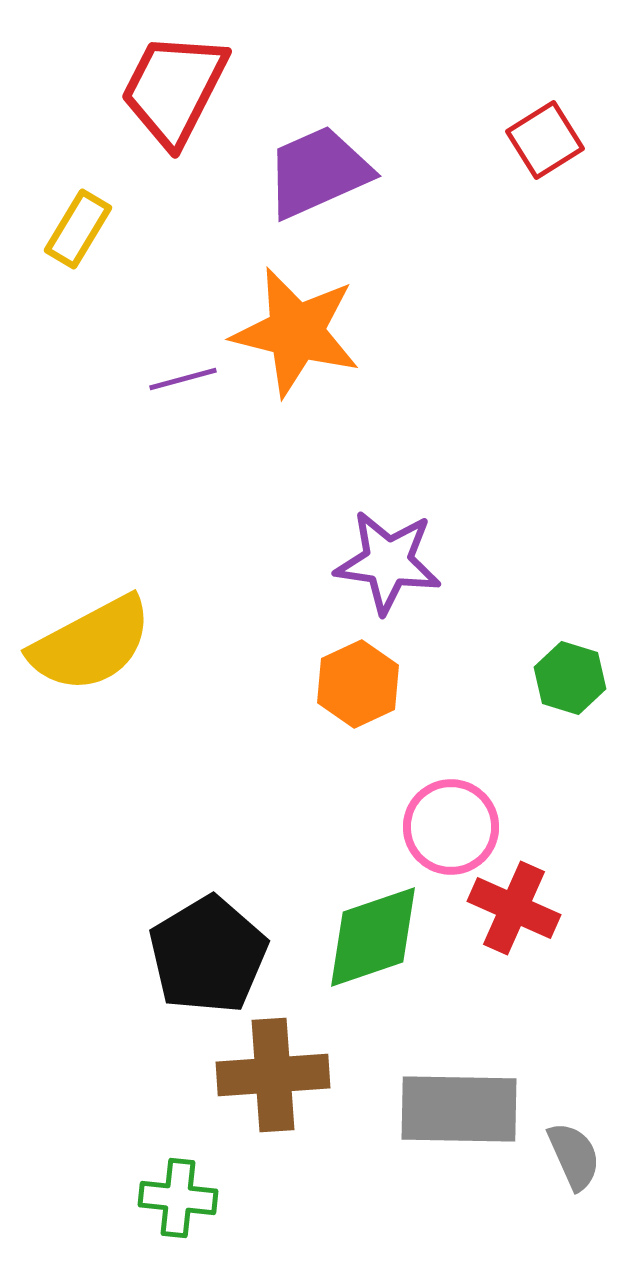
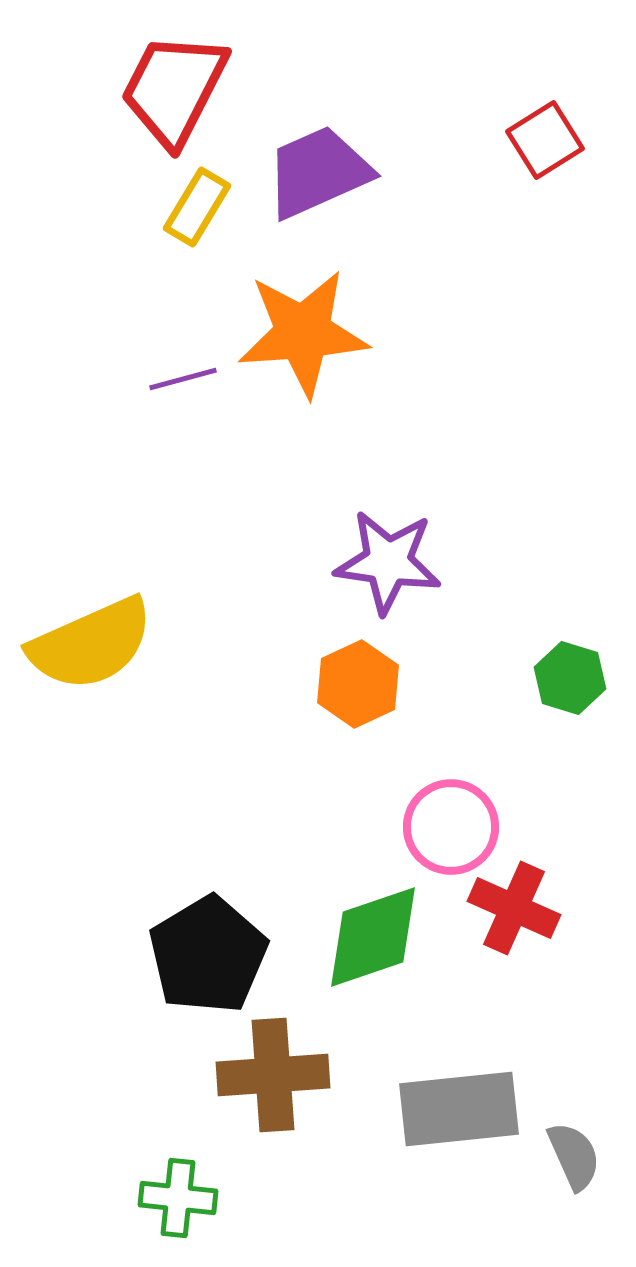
yellow rectangle: moved 119 px right, 22 px up
orange star: moved 7 px right, 1 px down; rotated 18 degrees counterclockwise
yellow semicircle: rotated 4 degrees clockwise
gray rectangle: rotated 7 degrees counterclockwise
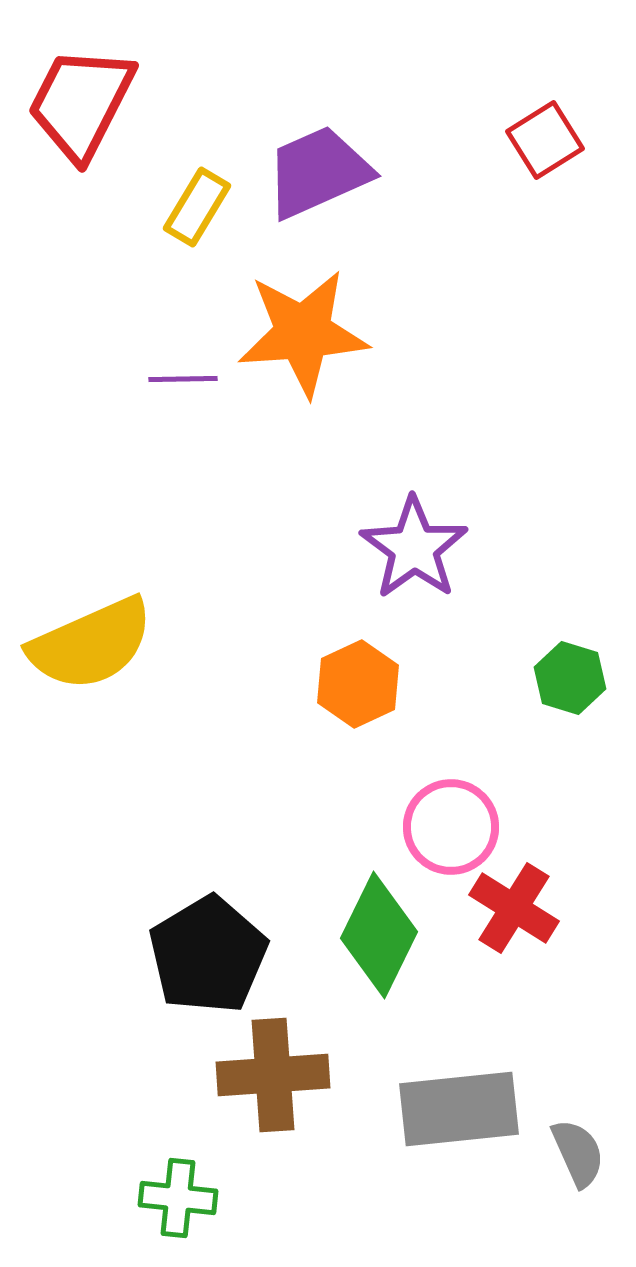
red trapezoid: moved 93 px left, 14 px down
purple line: rotated 14 degrees clockwise
purple star: moved 26 px right, 14 px up; rotated 28 degrees clockwise
red cross: rotated 8 degrees clockwise
green diamond: moved 6 px right, 2 px up; rotated 45 degrees counterclockwise
gray semicircle: moved 4 px right, 3 px up
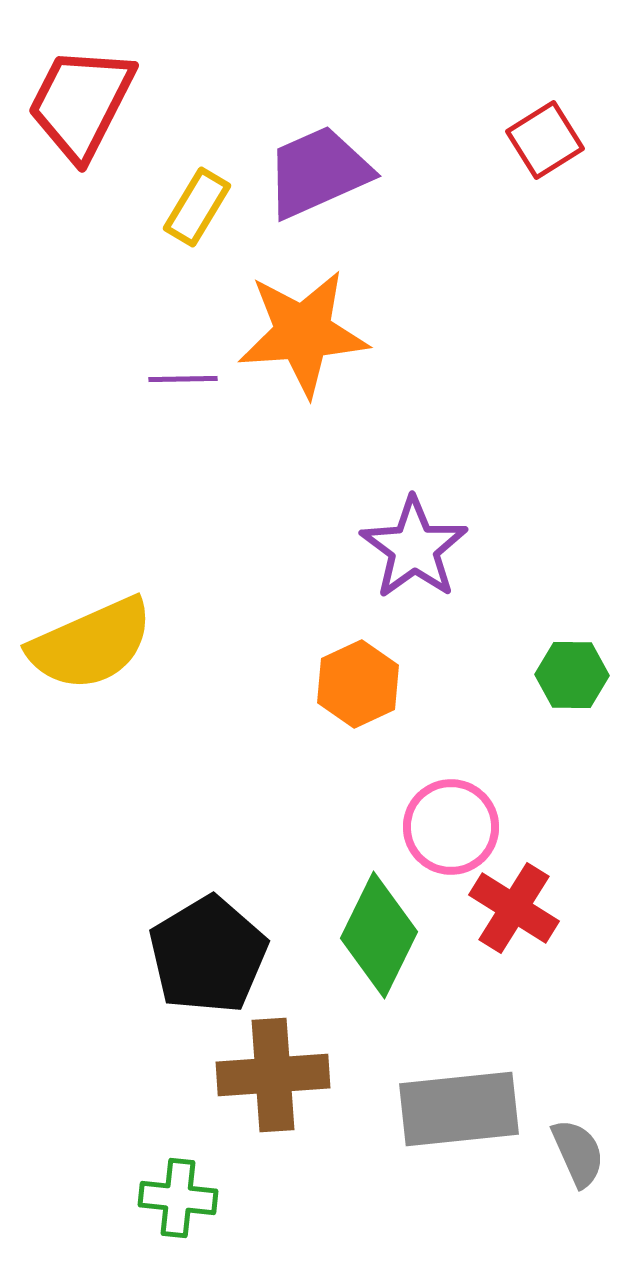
green hexagon: moved 2 px right, 3 px up; rotated 16 degrees counterclockwise
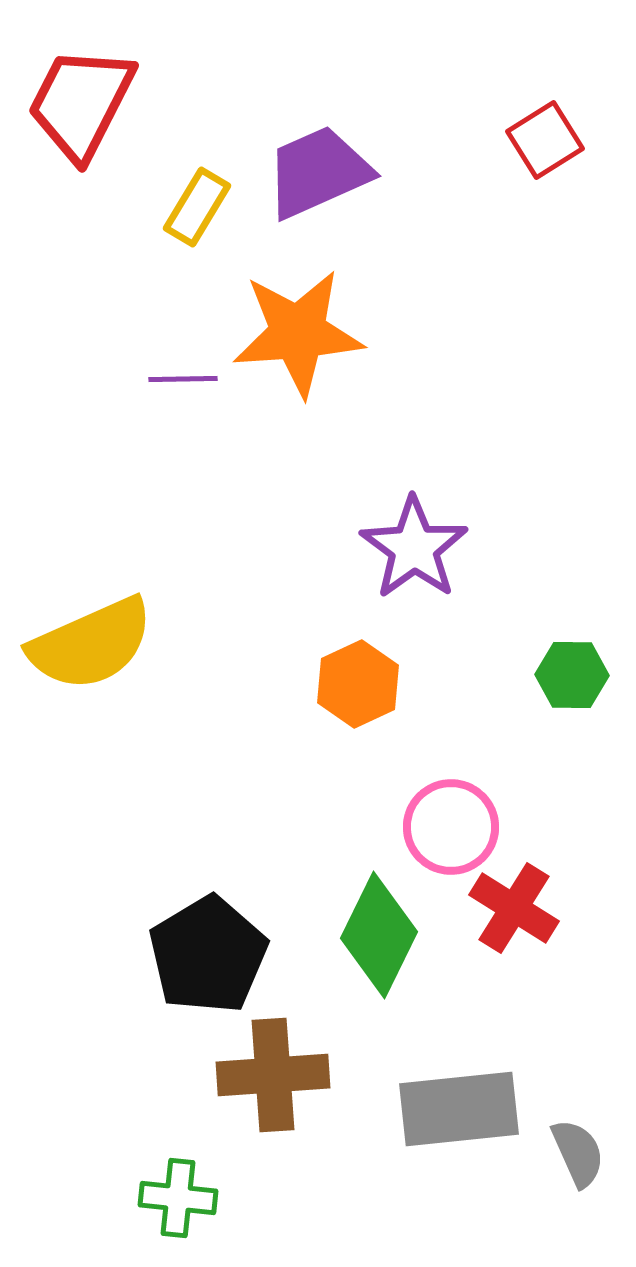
orange star: moved 5 px left
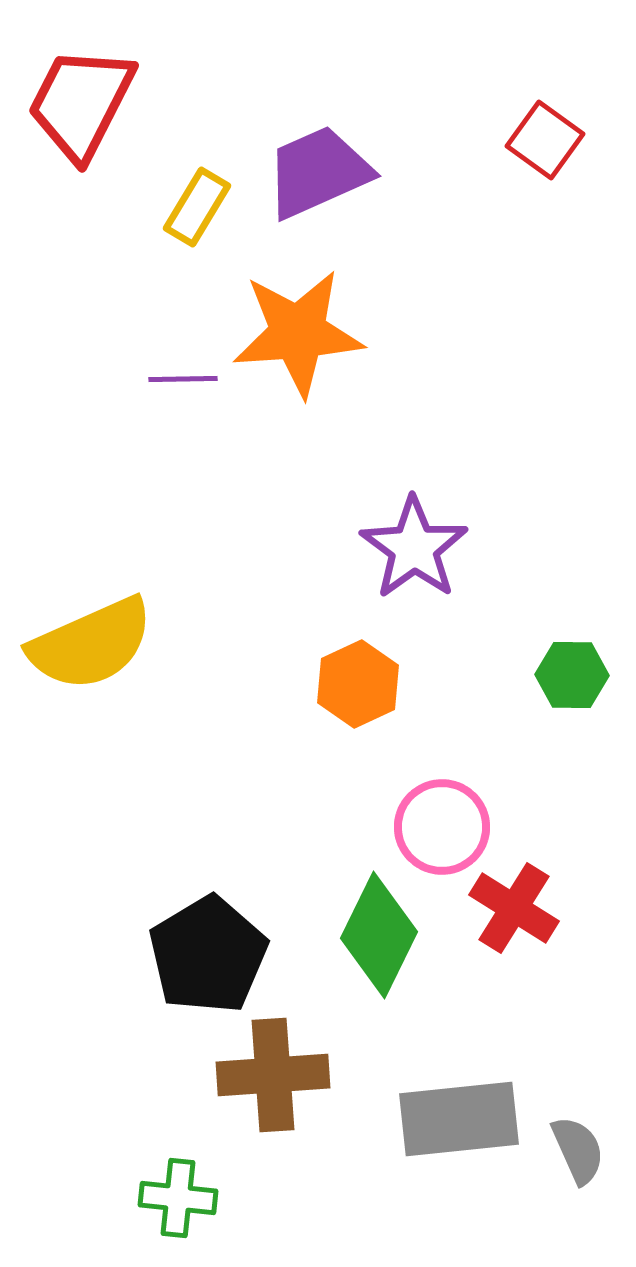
red square: rotated 22 degrees counterclockwise
pink circle: moved 9 px left
gray rectangle: moved 10 px down
gray semicircle: moved 3 px up
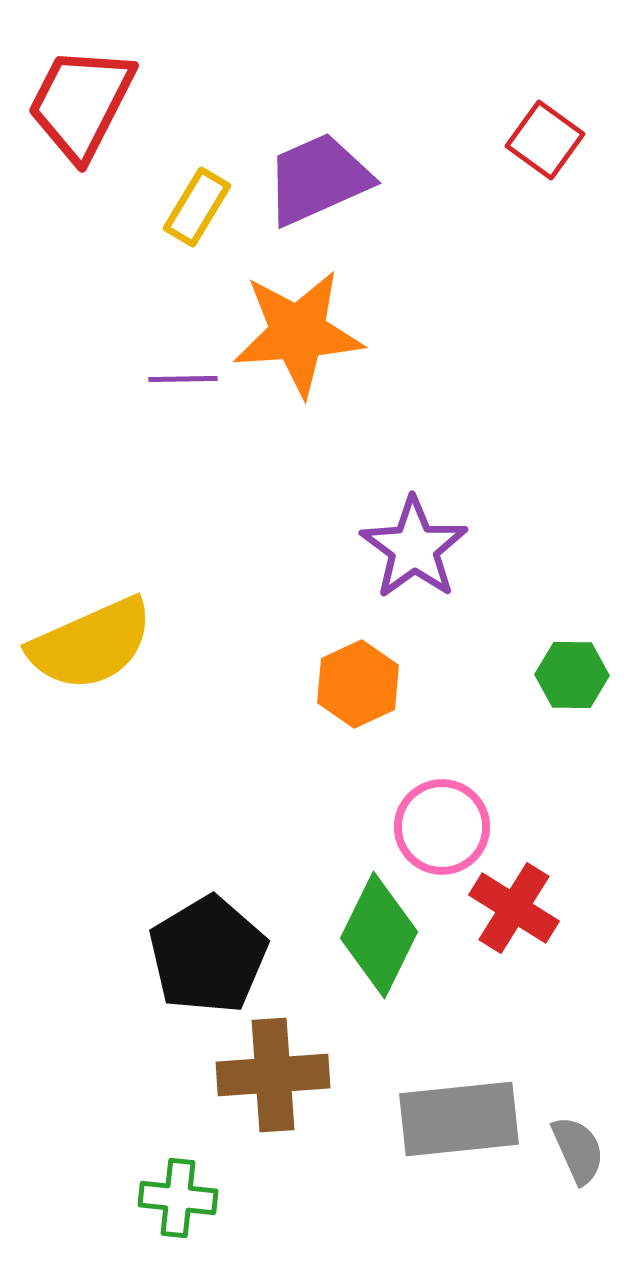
purple trapezoid: moved 7 px down
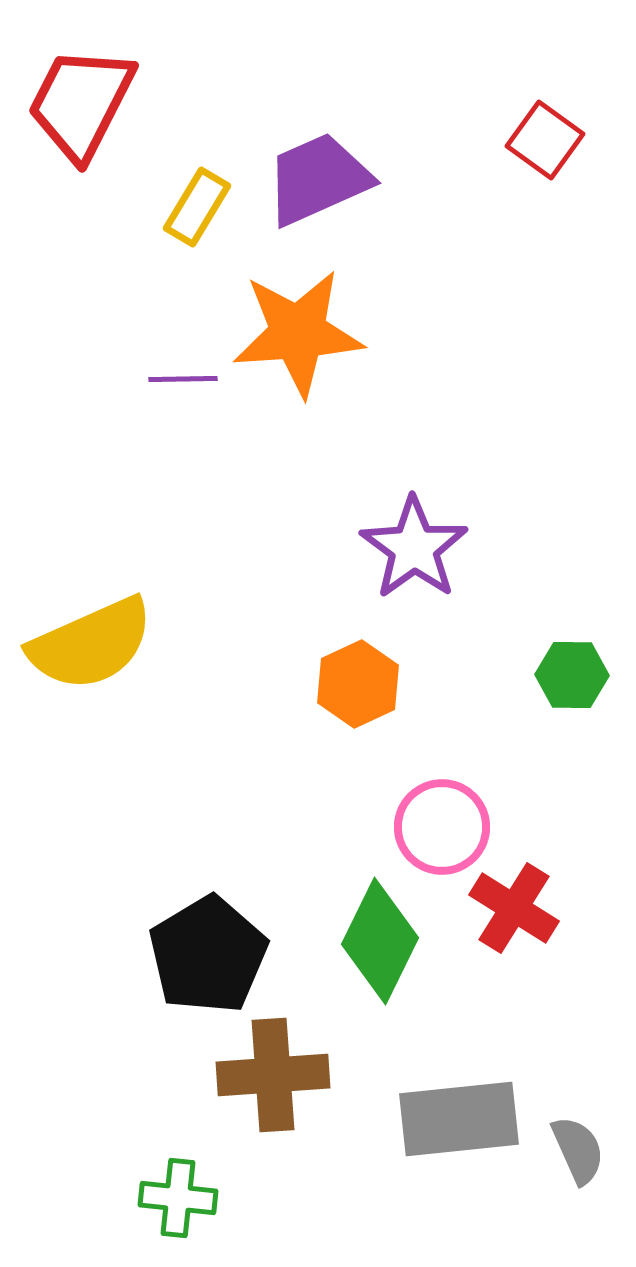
green diamond: moved 1 px right, 6 px down
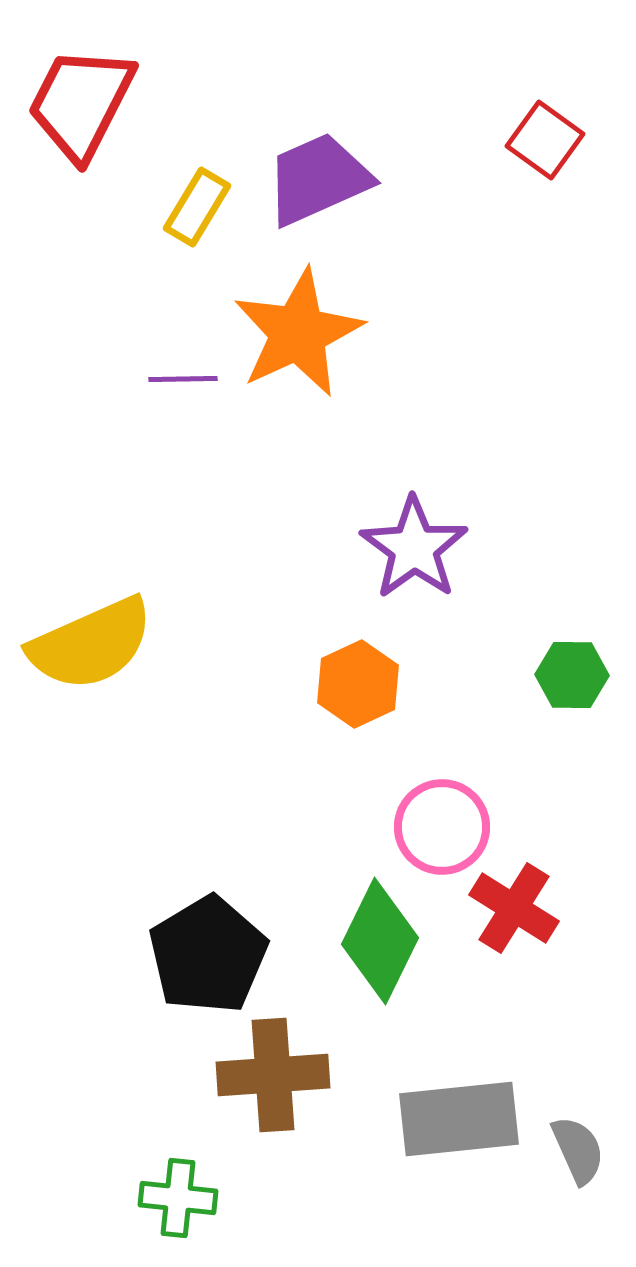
orange star: rotated 21 degrees counterclockwise
